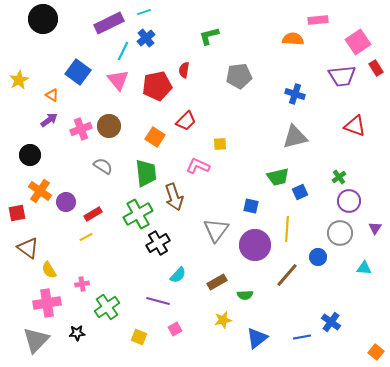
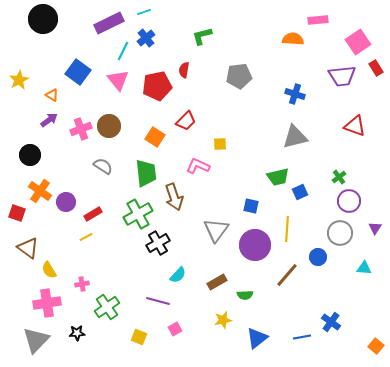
green L-shape at (209, 36): moved 7 px left
red square at (17, 213): rotated 30 degrees clockwise
orange square at (376, 352): moved 6 px up
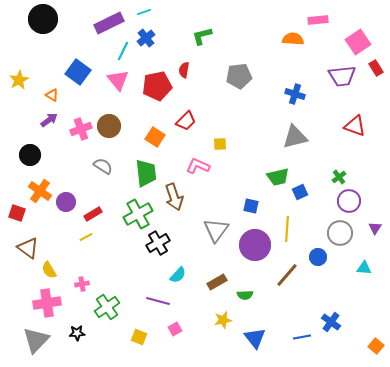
blue triangle at (257, 338): moved 2 px left; rotated 30 degrees counterclockwise
